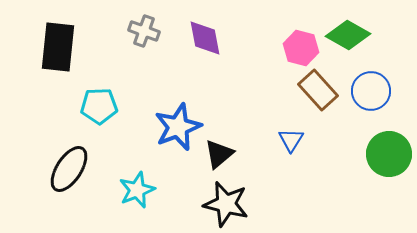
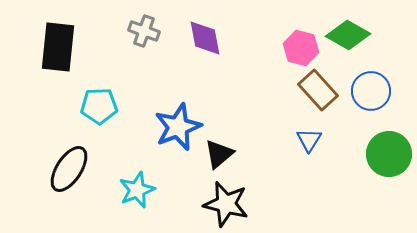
blue triangle: moved 18 px right
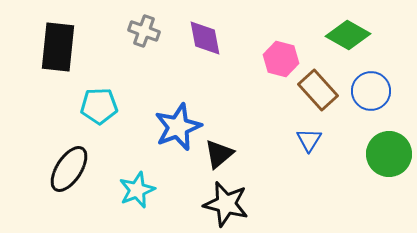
pink hexagon: moved 20 px left, 11 px down
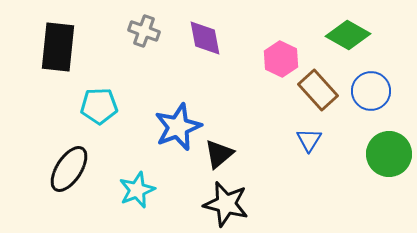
pink hexagon: rotated 12 degrees clockwise
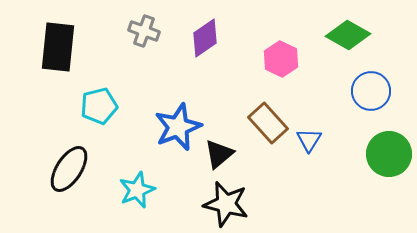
purple diamond: rotated 66 degrees clockwise
brown rectangle: moved 50 px left, 33 px down
cyan pentagon: rotated 12 degrees counterclockwise
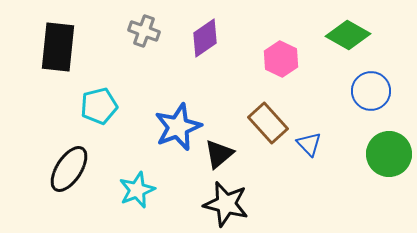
blue triangle: moved 4 px down; rotated 16 degrees counterclockwise
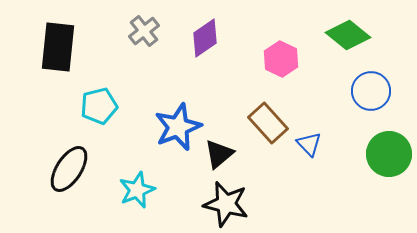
gray cross: rotated 32 degrees clockwise
green diamond: rotated 9 degrees clockwise
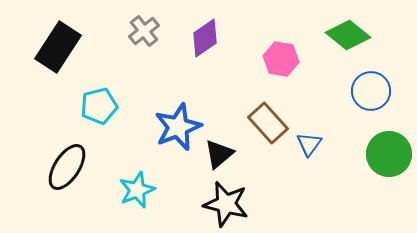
black rectangle: rotated 27 degrees clockwise
pink hexagon: rotated 16 degrees counterclockwise
blue triangle: rotated 20 degrees clockwise
black ellipse: moved 2 px left, 2 px up
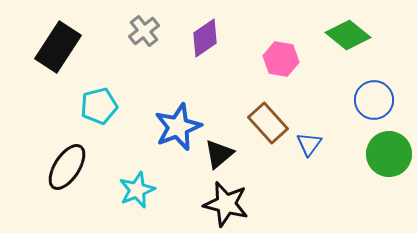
blue circle: moved 3 px right, 9 px down
